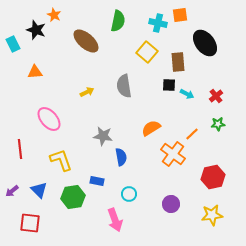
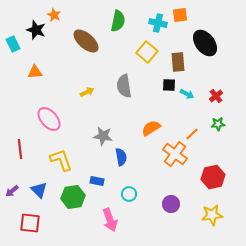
orange cross: moved 2 px right
pink arrow: moved 5 px left
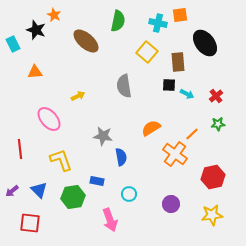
yellow arrow: moved 9 px left, 4 px down
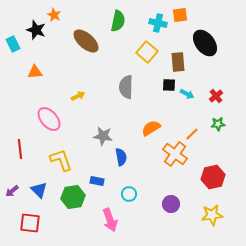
gray semicircle: moved 2 px right, 1 px down; rotated 10 degrees clockwise
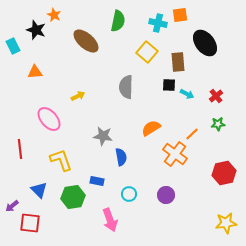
cyan rectangle: moved 2 px down
red hexagon: moved 11 px right, 4 px up
purple arrow: moved 15 px down
purple circle: moved 5 px left, 9 px up
yellow star: moved 14 px right, 8 px down
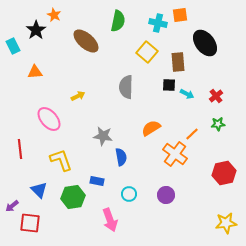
black star: rotated 18 degrees clockwise
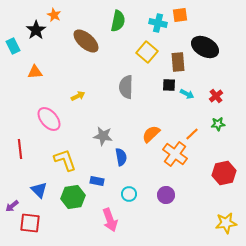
black ellipse: moved 4 px down; rotated 24 degrees counterclockwise
orange semicircle: moved 6 px down; rotated 12 degrees counterclockwise
yellow L-shape: moved 4 px right
